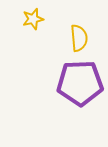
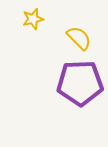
yellow semicircle: rotated 40 degrees counterclockwise
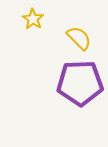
yellow star: rotated 25 degrees counterclockwise
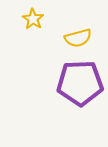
yellow semicircle: moved 1 px left; rotated 120 degrees clockwise
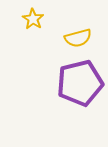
purple pentagon: rotated 12 degrees counterclockwise
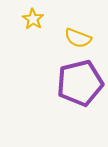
yellow semicircle: rotated 36 degrees clockwise
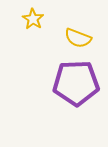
purple pentagon: moved 4 px left; rotated 12 degrees clockwise
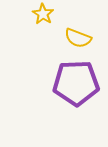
yellow star: moved 10 px right, 5 px up
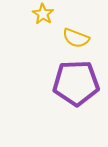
yellow semicircle: moved 2 px left
